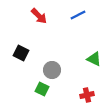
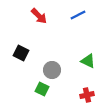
green triangle: moved 6 px left, 2 px down
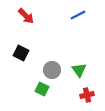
red arrow: moved 13 px left
green triangle: moved 9 px left, 9 px down; rotated 28 degrees clockwise
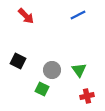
black square: moved 3 px left, 8 px down
red cross: moved 1 px down
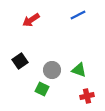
red arrow: moved 5 px right, 4 px down; rotated 102 degrees clockwise
black square: moved 2 px right; rotated 28 degrees clockwise
green triangle: rotated 35 degrees counterclockwise
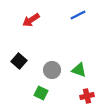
black square: moved 1 px left; rotated 14 degrees counterclockwise
green square: moved 1 px left, 4 px down
